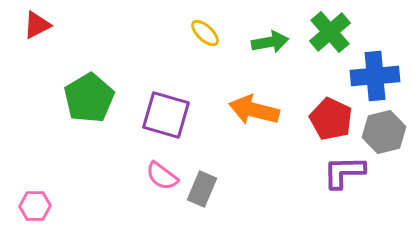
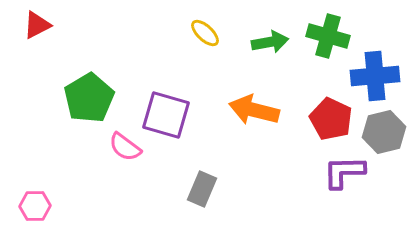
green cross: moved 2 px left, 4 px down; rotated 33 degrees counterclockwise
pink semicircle: moved 37 px left, 29 px up
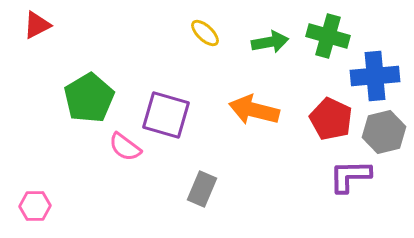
purple L-shape: moved 6 px right, 4 px down
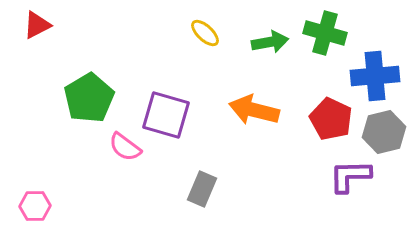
green cross: moved 3 px left, 3 px up
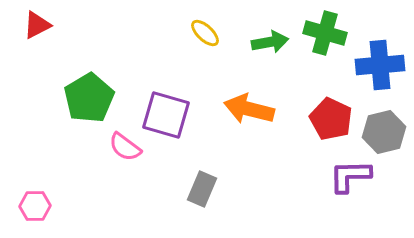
blue cross: moved 5 px right, 11 px up
orange arrow: moved 5 px left, 1 px up
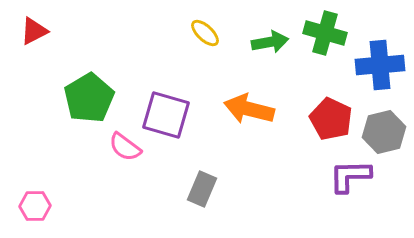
red triangle: moved 3 px left, 6 px down
